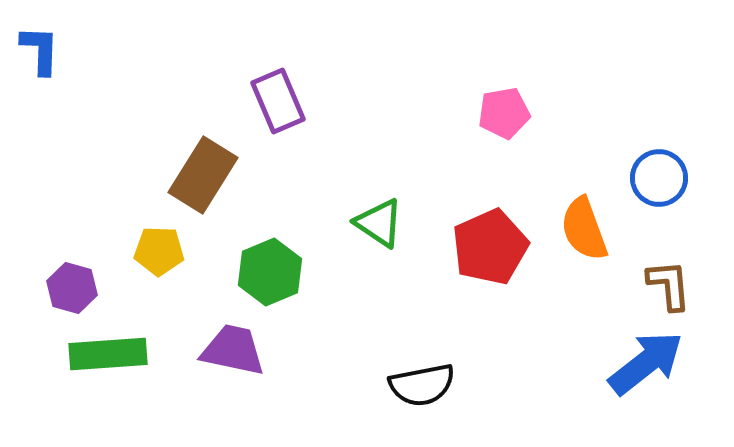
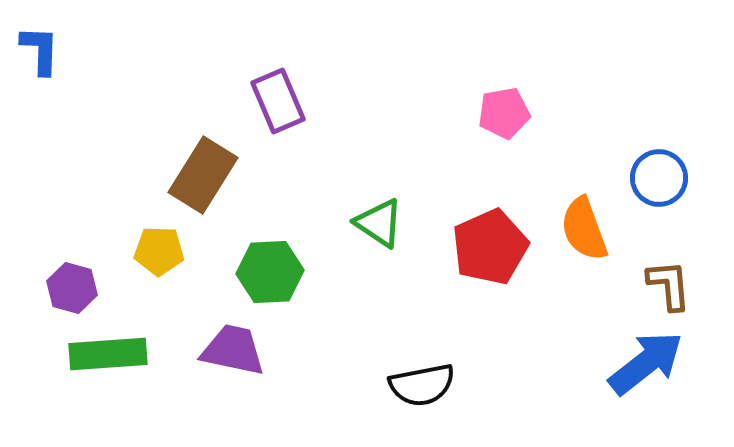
green hexagon: rotated 20 degrees clockwise
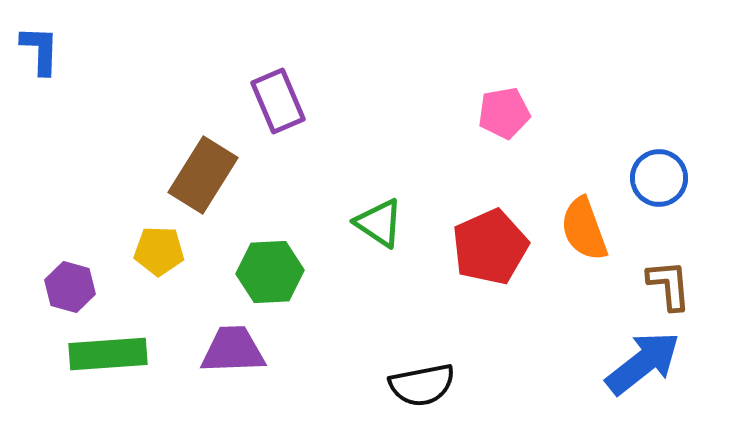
purple hexagon: moved 2 px left, 1 px up
purple trapezoid: rotated 14 degrees counterclockwise
blue arrow: moved 3 px left
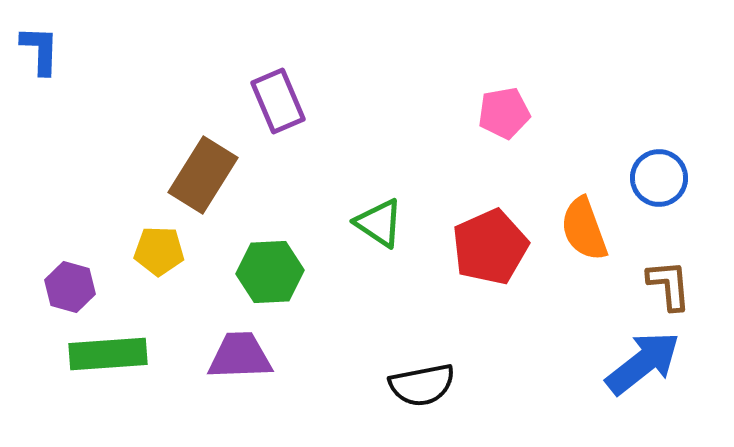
purple trapezoid: moved 7 px right, 6 px down
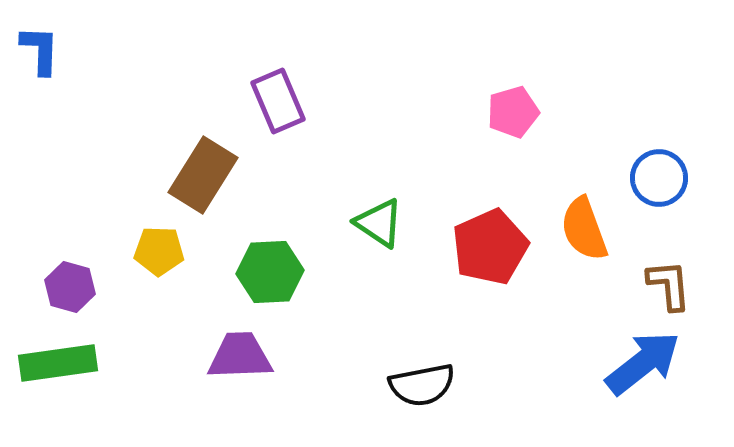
pink pentagon: moved 9 px right, 1 px up; rotated 6 degrees counterclockwise
green rectangle: moved 50 px left, 9 px down; rotated 4 degrees counterclockwise
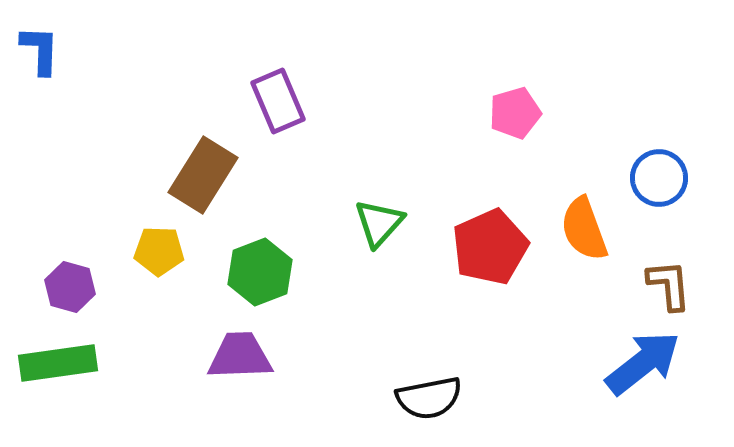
pink pentagon: moved 2 px right, 1 px down
green triangle: rotated 38 degrees clockwise
green hexagon: moved 10 px left; rotated 18 degrees counterclockwise
black semicircle: moved 7 px right, 13 px down
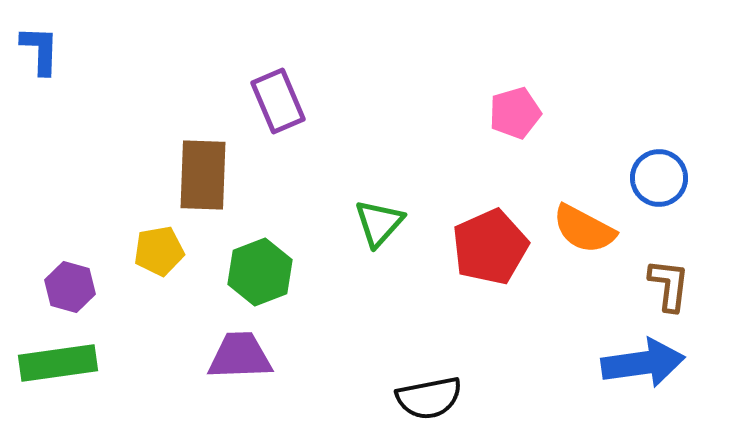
brown rectangle: rotated 30 degrees counterclockwise
orange semicircle: rotated 42 degrees counterclockwise
yellow pentagon: rotated 12 degrees counterclockwise
brown L-shape: rotated 12 degrees clockwise
blue arrow: rotated 30 degrees clockwise
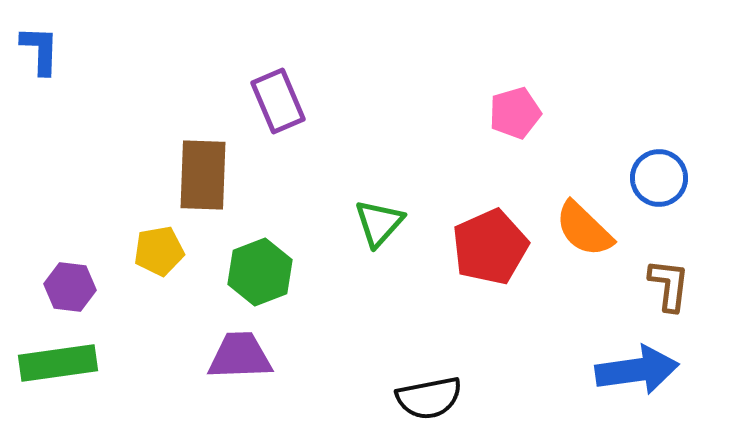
orange semicircle: rotated 16 degrees clockwise
purple hexagon: rotated 9 degrees counterclockwise
blue arrow: moved 6 px left, 7 px down
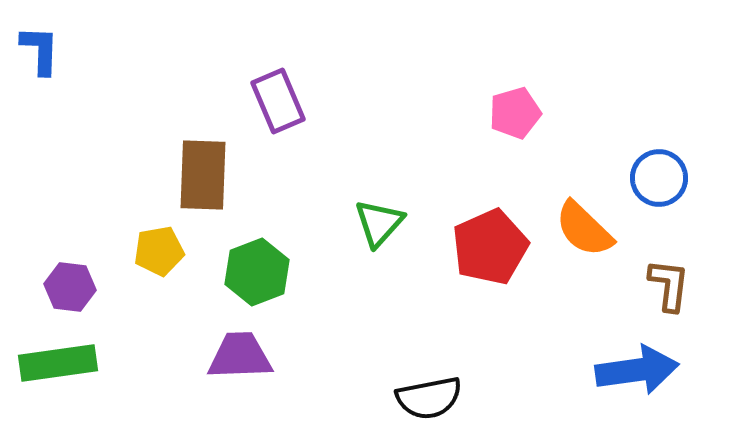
green hexagon: moved 3 px left
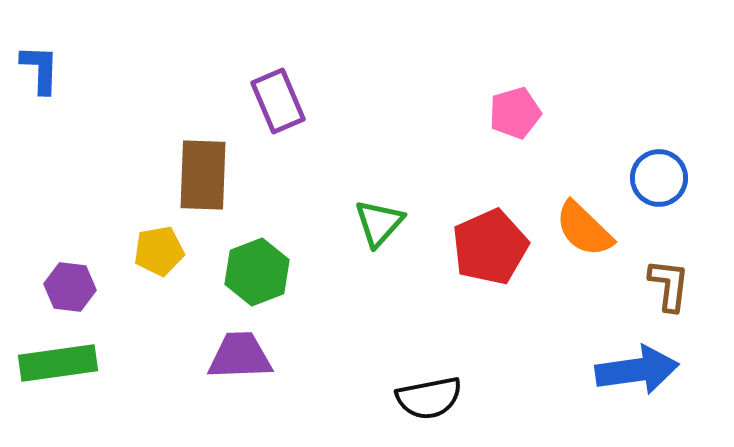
blue L-shape: moved 19 px down
